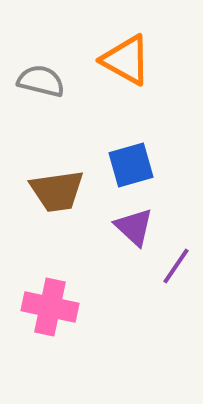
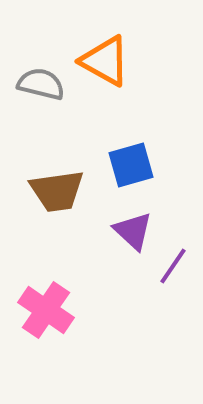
orange triangle: moved 21 px left, 1 px down
gray semicircle: moved 3 px down
purple triangle: moved 1 px left, 4 px down
purple line: moved 3 px left
pink cross: moved 4 px left, 3 px down; rotated 22 degrees clockwise
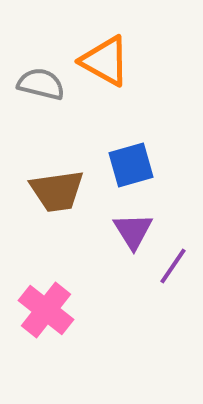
purple triangle: rotated 15 degrees clockwise
pink cross: rotated 4 degrees clockwise
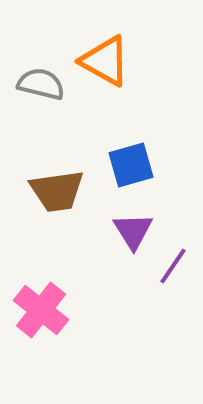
pink cross: moved 5 px left
